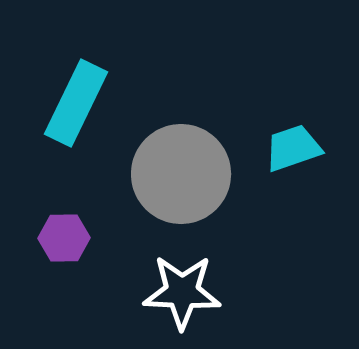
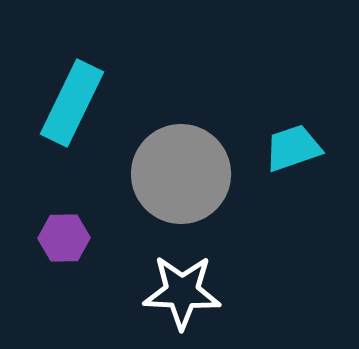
cyan rectangle: moved 4 px left
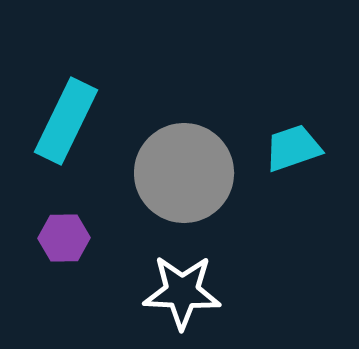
cyan rectangle: moved 6 px left, 18 px down
gray circle: moved 3 px right, 1 px up
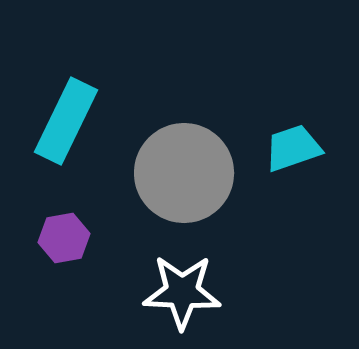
purple hexagon: rotated 9 degrees counterclockwise
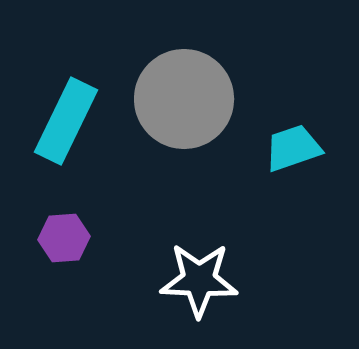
gray circle: moved 74 px up
purple hexagon: rotated 6 degrees clockwise
white star: moved 17 px right, 12 px up
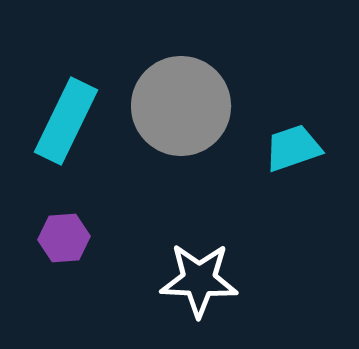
gray circle: moved 3 px left, 7 px down
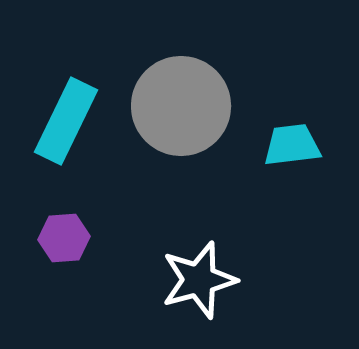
cyan trapezoid: moved 1 px left, 3 px up; rotated 12 degrees clockwise
white star: rotated 18 degrees counterclockwise
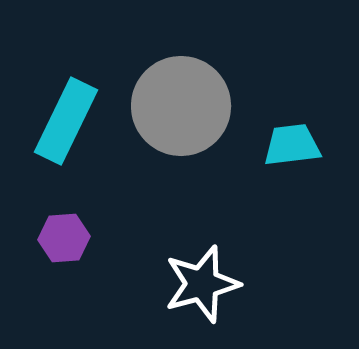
white star: moved 3 px right, 4 px down
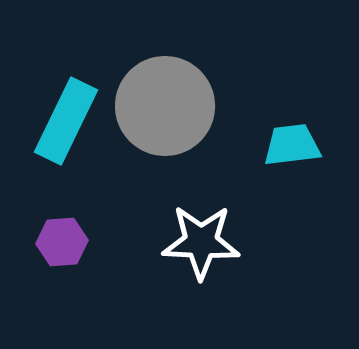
gray circle: moved 16 px left
purple hexagon: moved 2 px left, 4 px down
white star: moved 1 px left, 42 px up; rotated 18 degrees clockwise
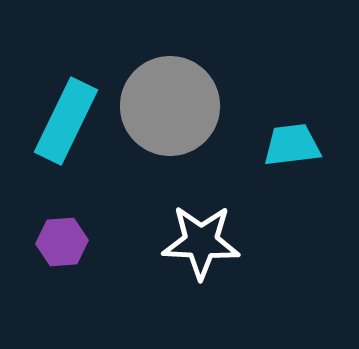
gray circle: moved 5 px right
